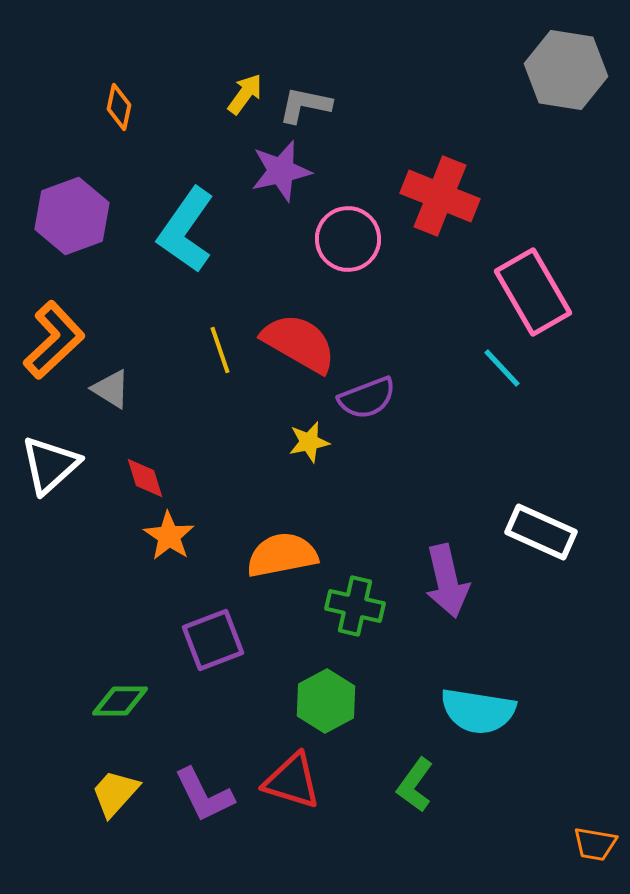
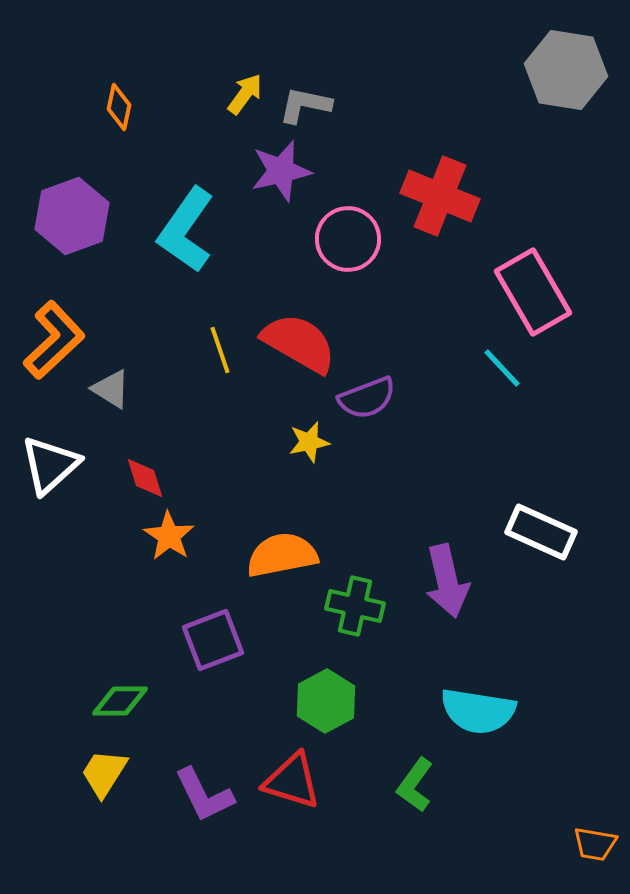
yellow trapezoid: moved 11 px left, 20 px up; rotated 10 degrees counterclockwise
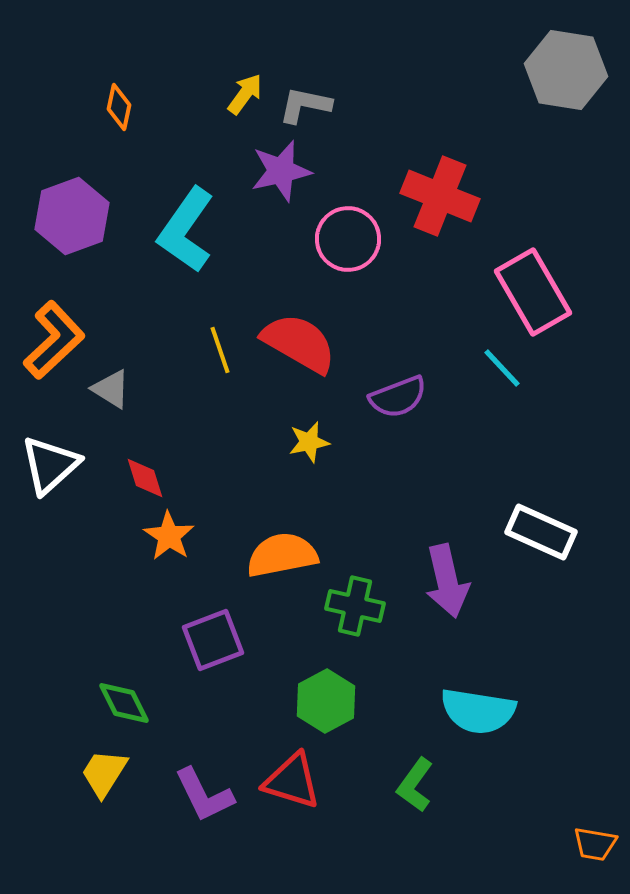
purple semicircle: moved 31 px right, 1 px up
green diamond: moved 4 px right, 2 px down; rotated 64 degrees clockwise
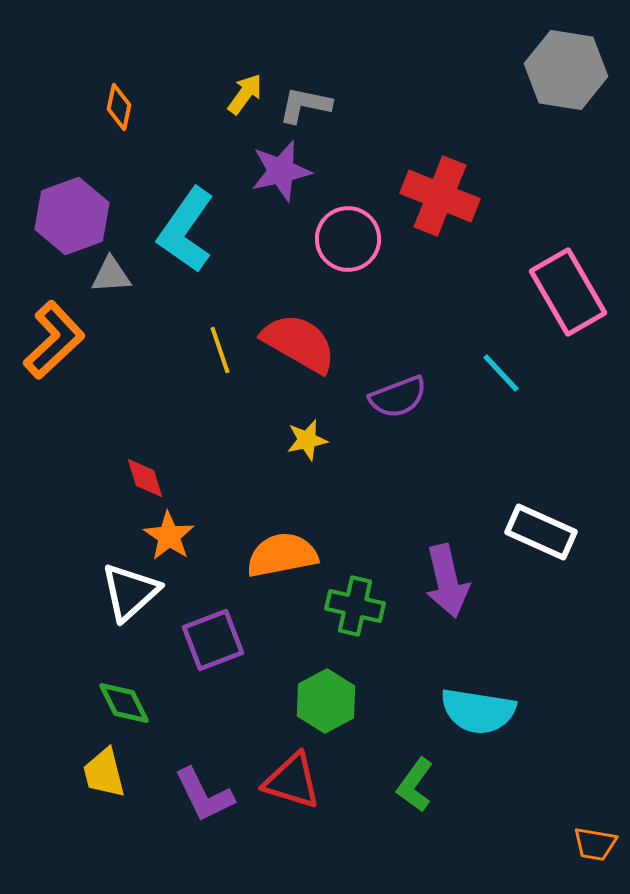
pink rectangle: moved 35 px right
cyan line: moved 1 px left, 5 px down
gray triangle: moved 114 px up; rotated 36 degrees counterclockwise
yellow star: moved 2 px left, 2 px up
white triangle: moved 80 px right, 127 px down
yellow trapezoid: rotated 46 degrees counterclockwise
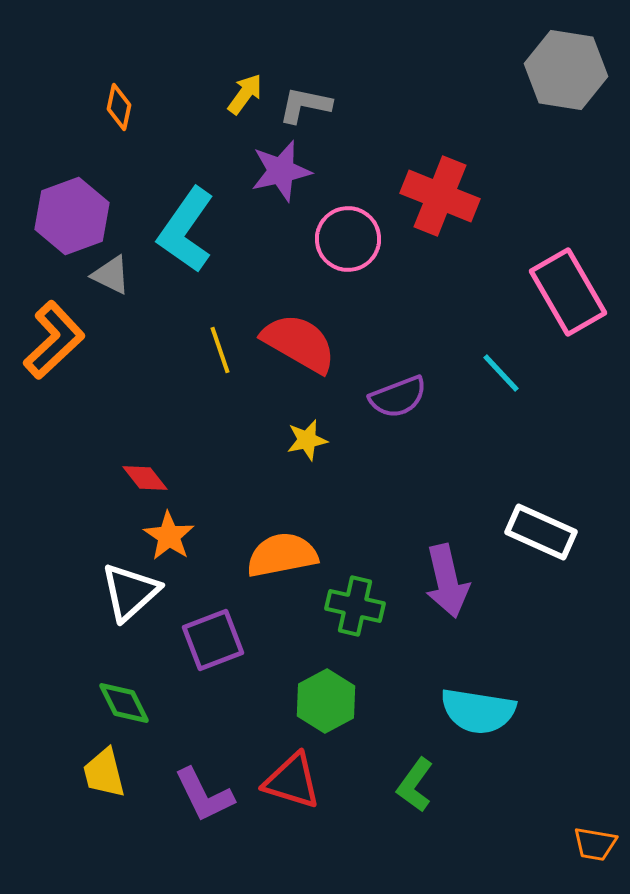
gray triangle: rotated 30 degrees clockwise
red diamond: rotated 21 degrees counterclockwise
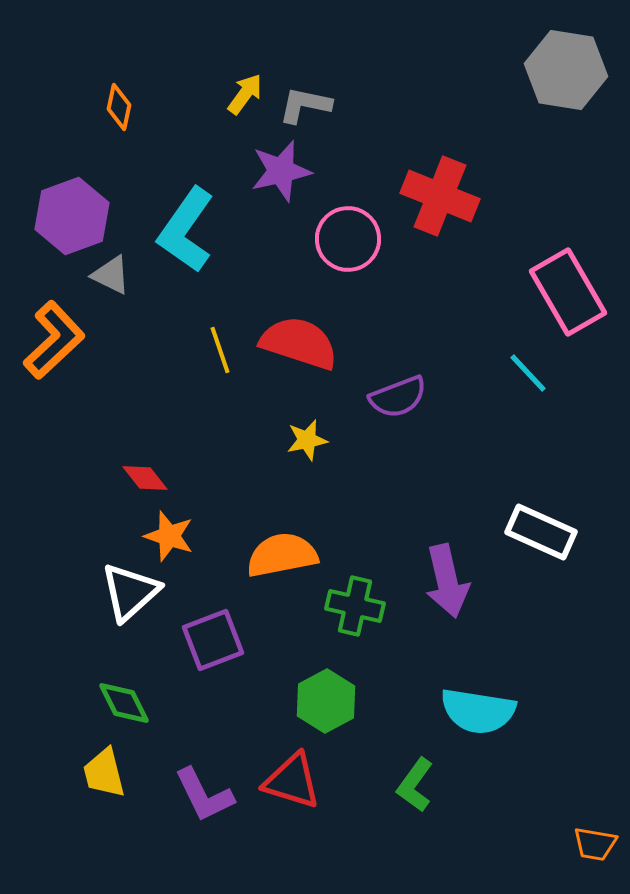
red semicircle: rotated 12 degrees counterclockwise
cyan line: moved 27 px right
orange star: rotated 15 degrees counterclockwise
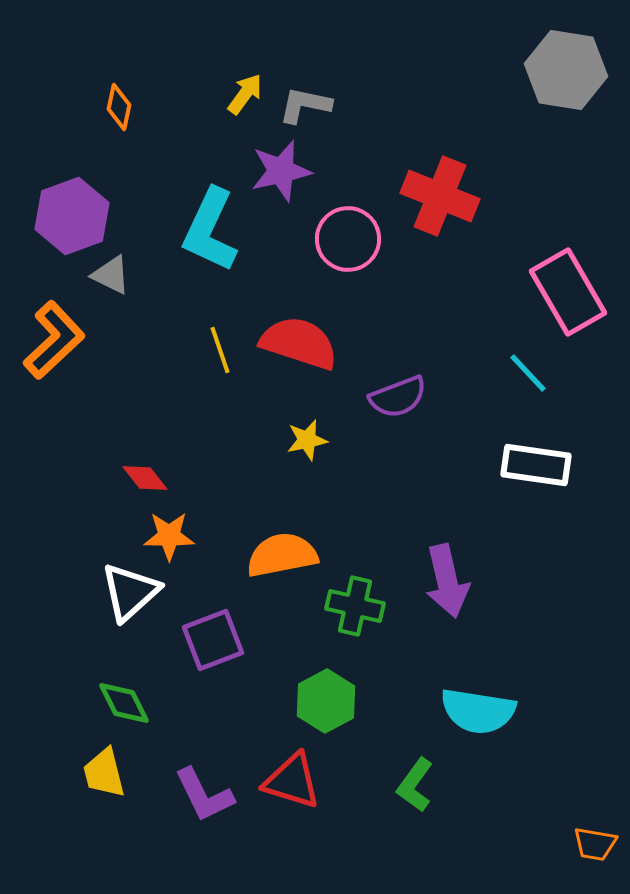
cyan L-shape: moved 24 px right; rotated 10 degrees counterclockwise
white rectangle: moved 5 px left, 67 px up; rotated 16 degrees counterclockwise
orange star: rotated 18 degrees counterclockwise
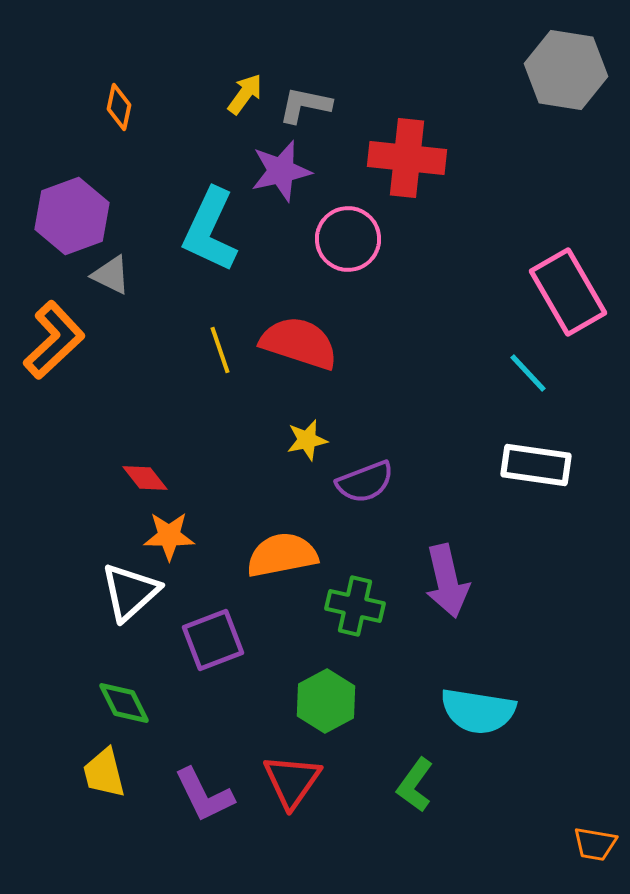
red cross: moved 33 px left, 38 px up; rotated 16 degrees counterclockwise
purple semicircle: moved 33 px left, 85 px down
red triangle: rotated 48 degrees clockwise
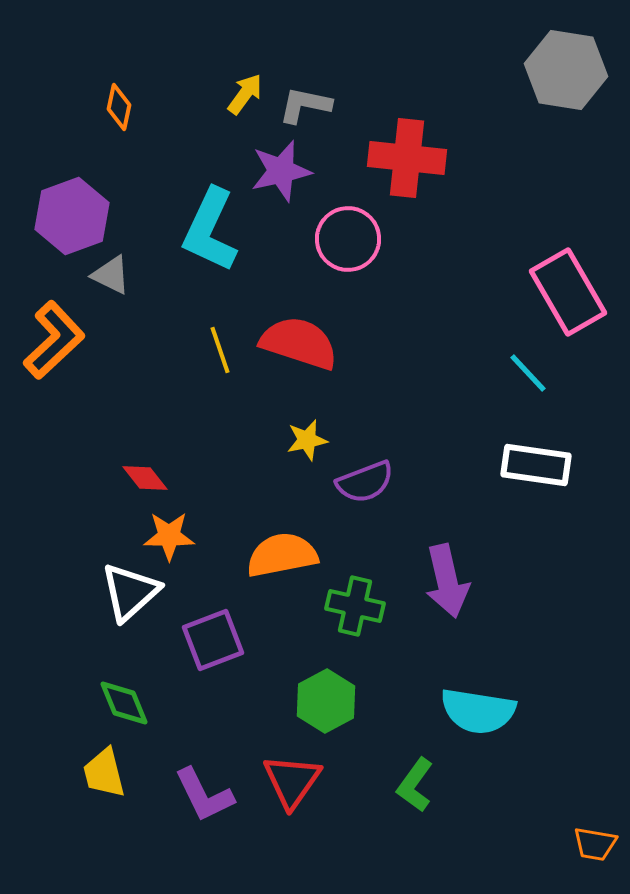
green diamond: rotated 4 degrees clockwise
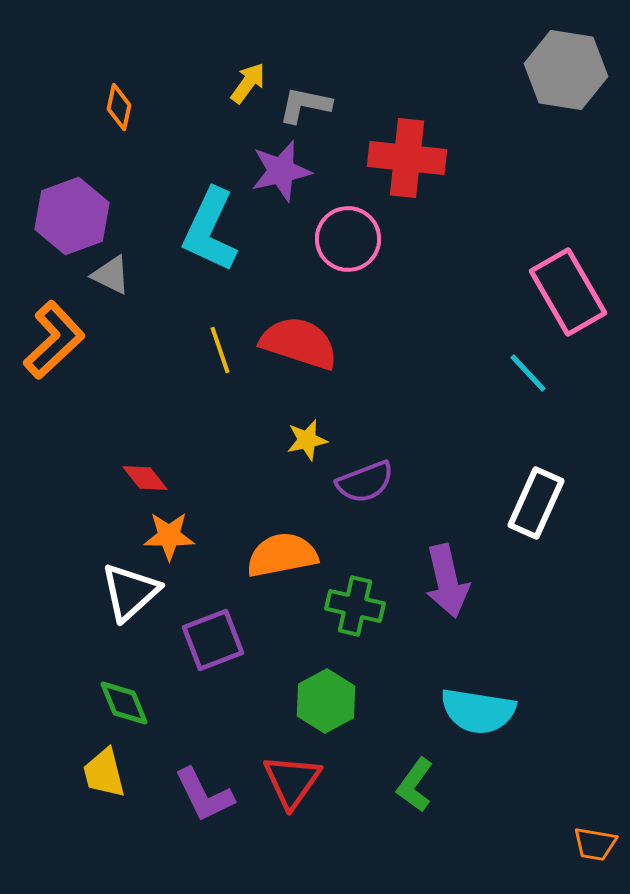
yellow arrow: moved 3 px right, 11 px up
white rectangle: moved 38 px down; rotated 74 degrees counterclockwise
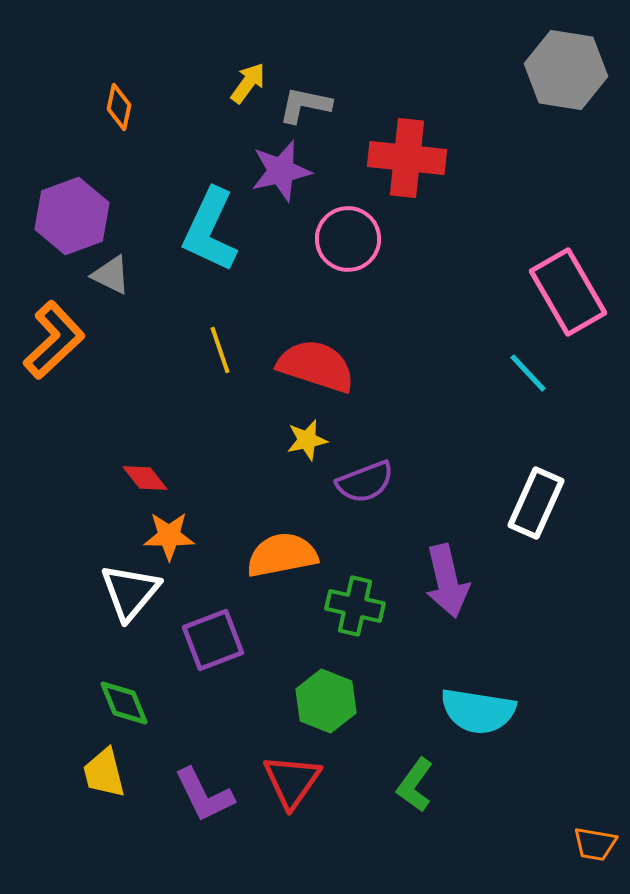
red semicircle: moved 17 px right, 23 px down
white triangle: rotated 8 degrees counterclockwise
green hexagon: rotated 10 degrees counterclockwise
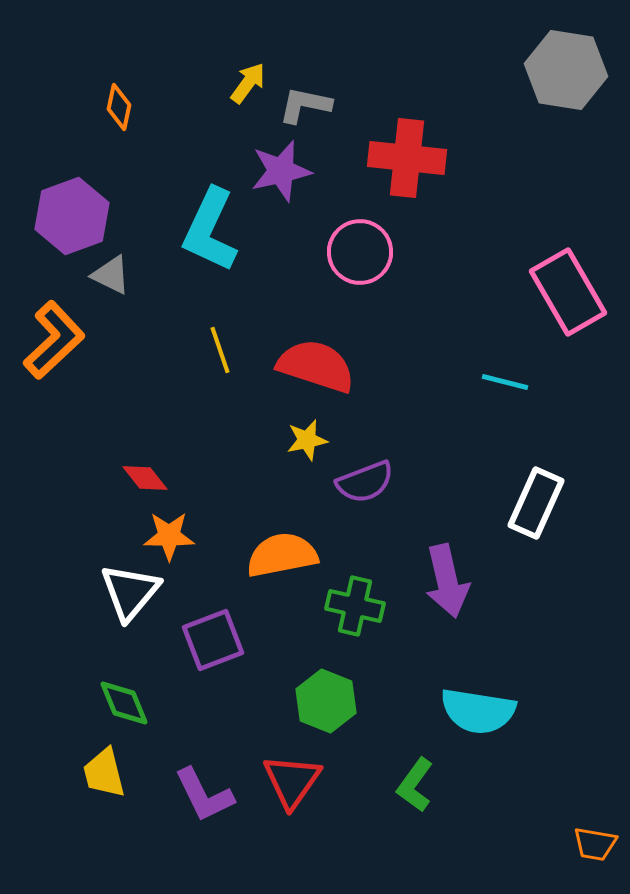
pink circle: moved 12 px right, 13 px down
cyan line: moved 23 px left, 9 px down; rotated 33 degrees counterclockwise
